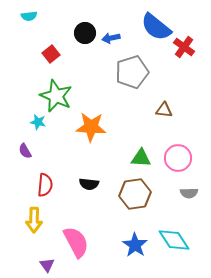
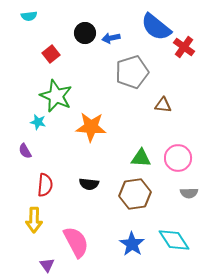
brown triangle: moved 1 px left, 5 px up
blue star: moved 3 px left, 1 px up
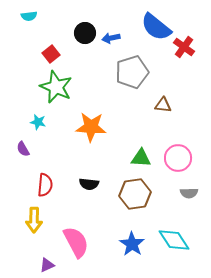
green star: moved 9 px up
purple semicircle: moved 2 px left, 2 px up
purple triangle: rotated 42 degrees clockwise
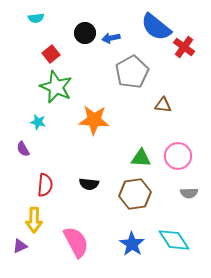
cyan semicircle: moved 7 px right, 2 px down
gray pentagon: rotated 12 degrees counterclockwise
orange star: moved 3 px right, 7 px up
pink circle: moved 2 px up
purple triangle: moved 27 px left, 19 px up
